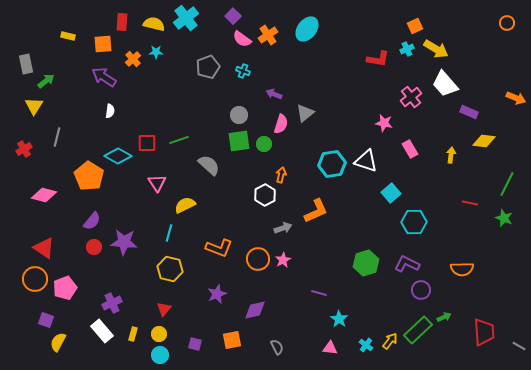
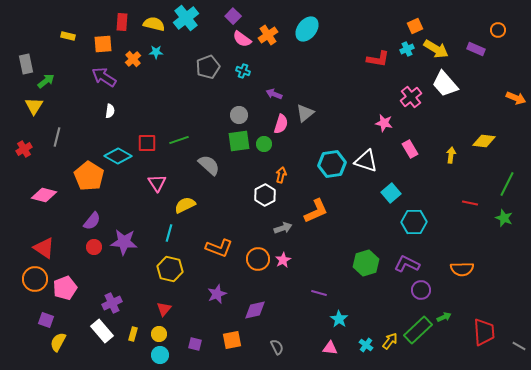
orange circle at (507, 23): moved 9 px left, 7 px down
purple rectangle at (469, 112): moved 7 px right, 63 px up
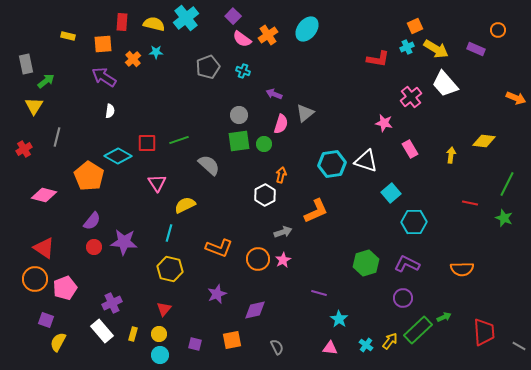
cyan cross at (407, 49): moved 2 px up
gray arrow at (283, 228): moved 4 px down
purple circle at (421, 290): moved 18 px left, 8 px down
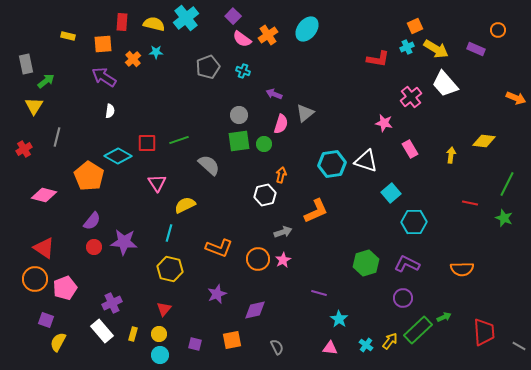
white hexagon at (265, 195): rotated 15 degrees clockwise
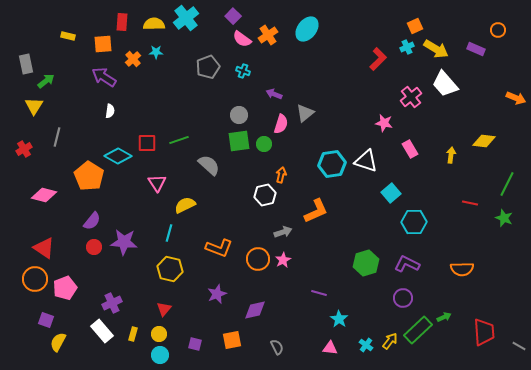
yellow semicircle at (154, 24): rotated 15 degrees counterclockwise
red L-shape at (378, 59): rotated 55 degrees counterclockwise
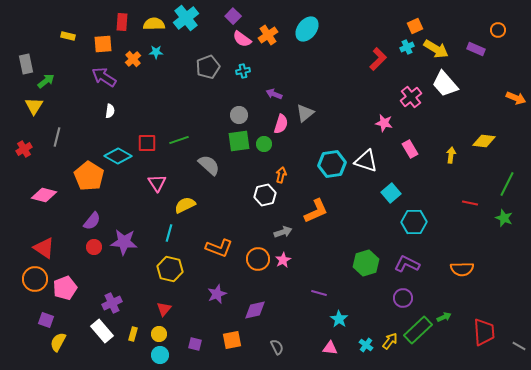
cyan cross at (243, 71): rotated 32 degrees counterclockwise
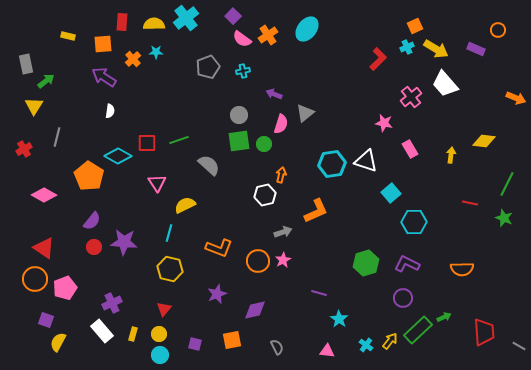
pink diamond at (44, 195): rotated 15 degrees clockwise
orange circle at (258, 259): moved 2 px down
pink triangle at (330, 348): moved 3 px left, 3 px down
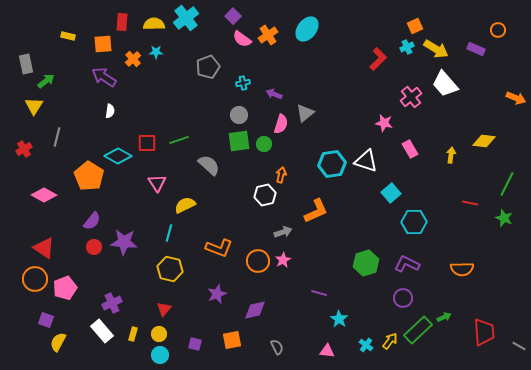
cyan cross at (243, 71): moved 12 px down
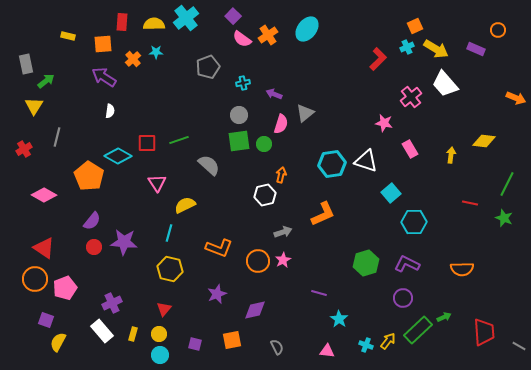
orange L-shape at (316, 211): moved 7 px right, 3 px down
yellow arrow at (390, 341): moved 2 px left
cyan cross at (366, 345): rotated 16 degrees counterclockwise
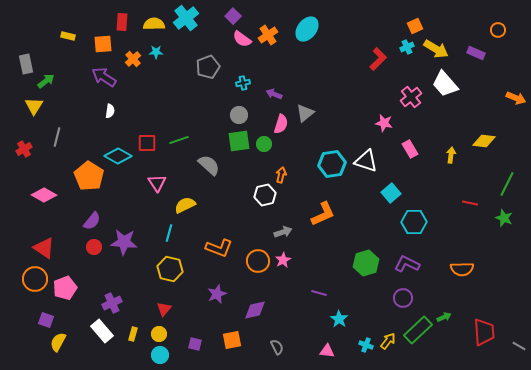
purple rectangle at (476, 49): moved 4 px down
